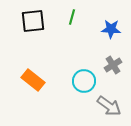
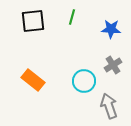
gray arrow: rotated 145 degrees counterclockwise
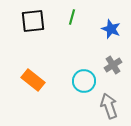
blue star: rotated 18 degrees clockwise
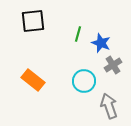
green line: moved 6 px right, 17 px down
blue star: moved 10 px left, 14 px down
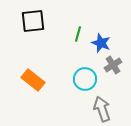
cyan circle: moved 1 px right, 2 px up
gray arrow: moved 7 px left, 3 px down
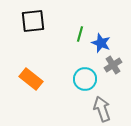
green line: moved 2 px right
orange rectangle: moved 2 px left, 1 px up
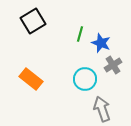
black square: rotated 25 degrees counterclockwise
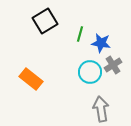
black square: moved 12 px right
blue star: rotated 12 degrees counterclockwise
cyan circle: moved 5 px right, 7 px up
gray arrow: moved 1 px left; rotated 10 degrees clockwise
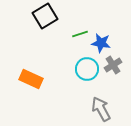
black square: moved 5 px up
green line: rotated 56 degrees clockwise
cyan circle: moved 3 px left, 3 px up
orange rectangle: rotated 15 degrees counterclockwise
gray arrow: rotated 20 degrees counterclockwise
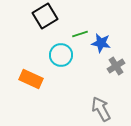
gray cross: moved 3 px right, 1 px down
cyan circle: moved 26 px left, 14 px up
